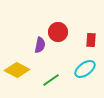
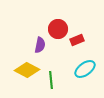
red circle: moved 3 px up
red rectangle: moved 14 px left; rotated 64 degrees clockwise
yellow diamond: moved 10 px right
green line: rotated 60 degrees counterclockwise
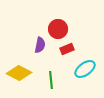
red rectangle: moved 10 px left, 9 px down
yellow diamond: moved 8 px left, 3 px down
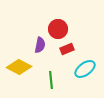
yellow diamond: moved 6 px up
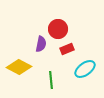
purple semicircle: moved 1 px right, 1 px up
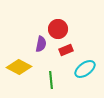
red rectangle: moved 1 px left, 1 px down
